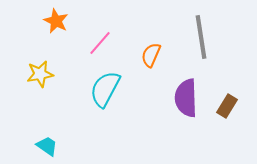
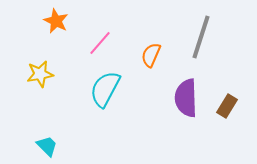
gray line: rotated 27 degrees clockwise
cyan trapezoid: rotated 10 degrees clockwise
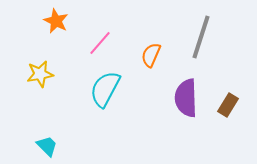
brown rectangle: moved 1 px right, 1 px up
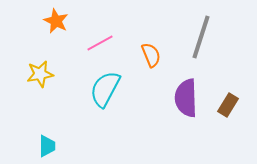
pink line: rotated 20 degrees clockwise
orange semicircle: rotated 135 degrees clockwise
cyan trapezoid: rotated 45 degrees clockwise
